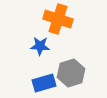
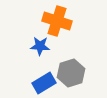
orange cross: moved 1 px left, 2 px down
blue rectangle: rotated 15 degrees counterclockwise
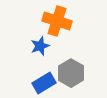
blue star: rotated 24 degrees counterclockwise
gray hexagon: rotated 12 degrees counterclockwise
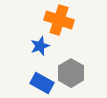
orange cross: moved 2 px right, 1 px up
blue rectangle: moved 2 px left; rotated 60 degrees clockwise
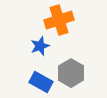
orange cross: rotated 36 degrees counterclockwise
blue rectangle: moved 1 px left, 1 px up
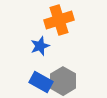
gray hexagon: moved 8 px left, 8 px down
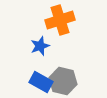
orange cross: moved 1 px right
gray hexagon: rotated 16 degrees counterclockwise
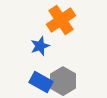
orange cross: moved 1 px right; rotated 16 degrees counterclockwise
gray hexagon: rotated 16 degrees clockwise
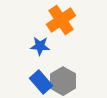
blue star: rotated 24 degrees clockwise
blue rectangle: rotated 20 degrees clockwise
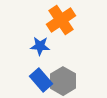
blue rectangle: moved 2 px up
